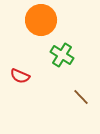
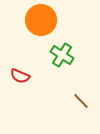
brown line: moved 4 px down
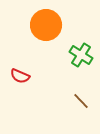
orange circle: moved 5 px right, 5 px down
green cross: moved 19 px right
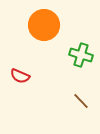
orange circle: moved 2 px left
green cross: rotated 15 degrees counterclockwise
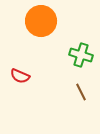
orange circle: moved 3 px left, 4 px up
brown line: moved 9 px up; rotated 18 degrees clockwise
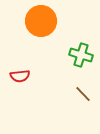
red semicircle: rotated 30 degrees counterclockwise
brown line: moved 2 px right, 2 px down; rotated 18 degrees counterclockwise
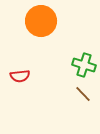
green cross: moved 3 px right, 10 px down
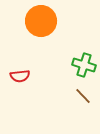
brown line: moved 2 px down
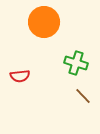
orange circle: moved 3 px right, 1 px down
green cross: moved 8 px left, 2 px up
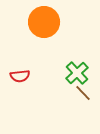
green cross: moved 1 px right, 10 px down; rotated 30 degrees clockwise
brown line: moved 3 px up
